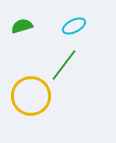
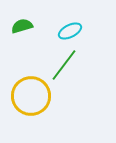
cyan ellipse: moved 4 px left, 5 px down
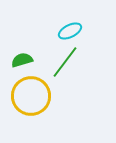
green semicircle: moved 34 px down
green line: moved 1 px right, 3 px up
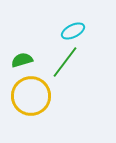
cyan ellipse: moved 3 px right
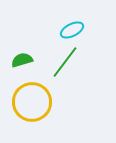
cyan ellipse: moved 1 px left, 1 px up
yellow circle: moved 1 px right, 6 px down
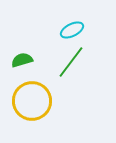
green line: moved 6 px right
yellow circle: moved 1 px up
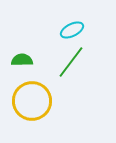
green semicircle: rotated 15 degrees clockwise
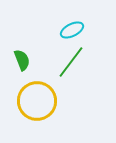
green semicircle: rotated 70 degrees clockwise
yellow circle: moved 5 px right
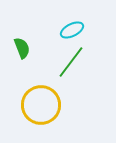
green semicircle: moved 12 px up
yellow circle: moved 4 px right, 4 px down
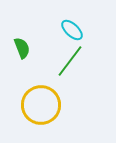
cyan ellipse: rotated 70 degrees clockwise
green line: moved 1 px left, 1 px up
